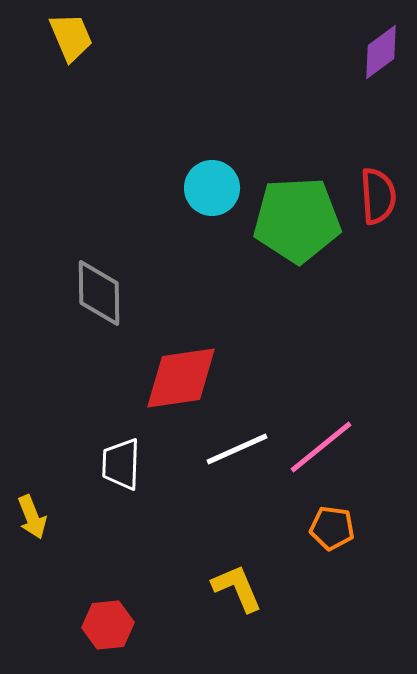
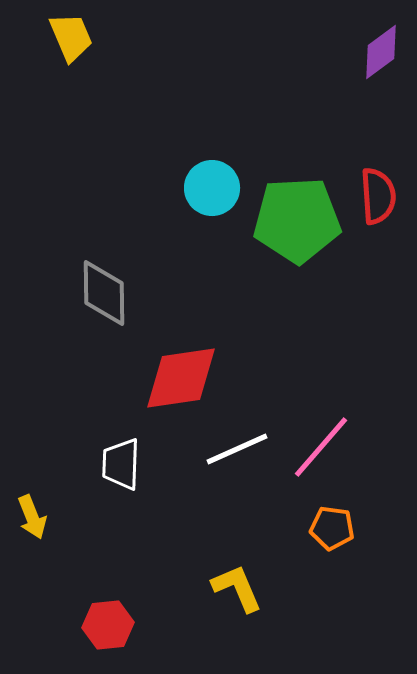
gray diamond: moved 5 px right
pink line: rotated 10 degrees counterclockwise
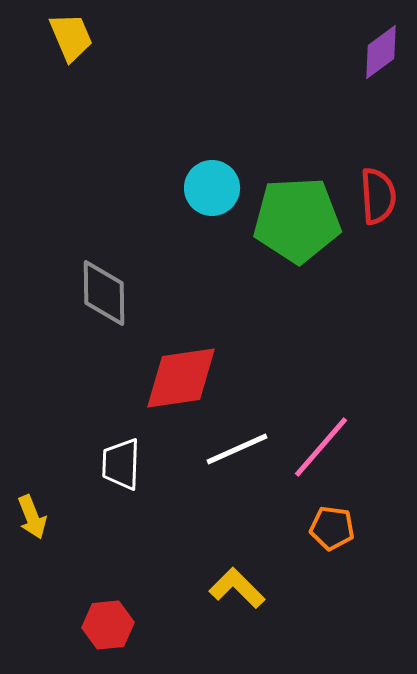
yellow L-shape: rotated 22 degrees counterclockwise
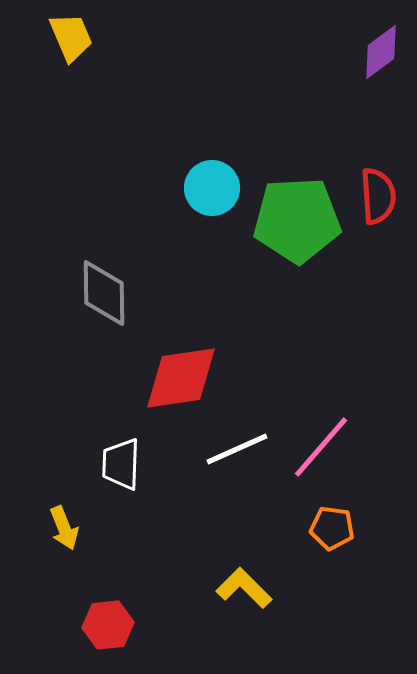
yellow arrow: moved 32 px right, 11 px down
yellow L-shape: moved 7 px right
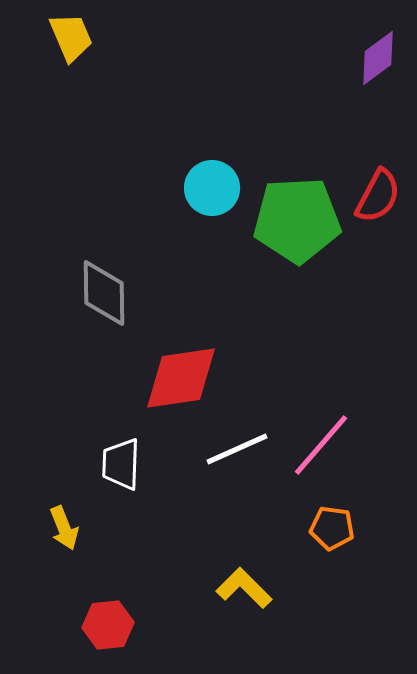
purple diamond: moved 3 px left, 6 px down
red semicircle: rotated 32 degrees clockwise
pink line: moved 2 px up
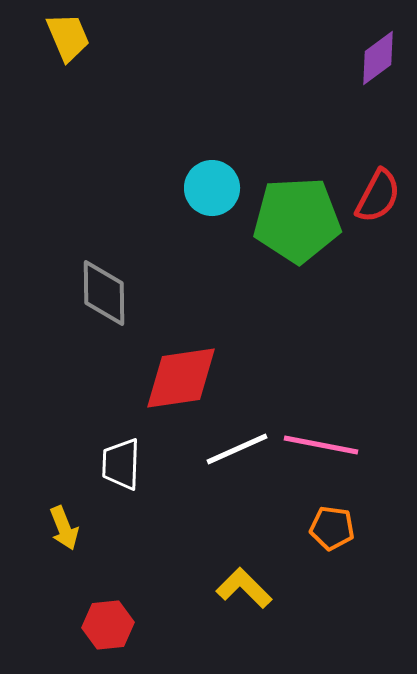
yellow trapezoid: moved 3 px left
pink line: rotated 60 degrees clockwise
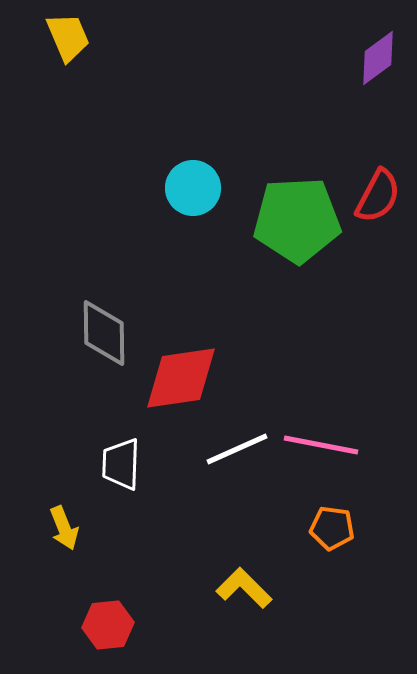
cyan circle: moved 19 px left
gray diamond: moved 40 px down
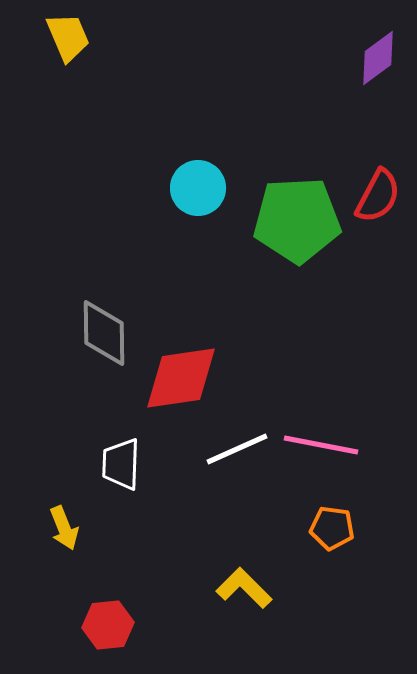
cyan circle: moved 5 px right
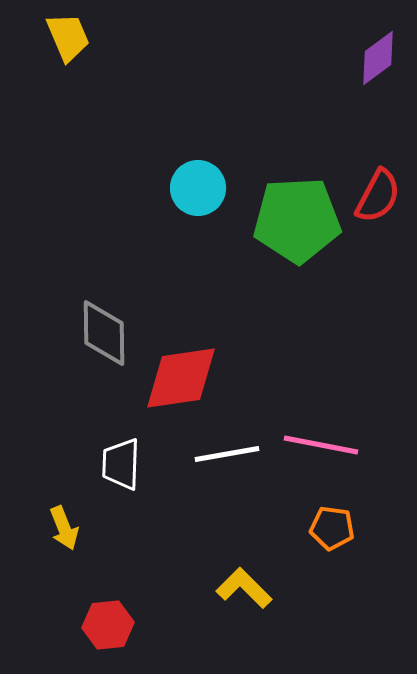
white line: moved 10 px left, 5 px down; rotated 14 degrees clockwise
